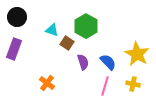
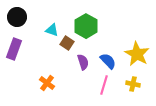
blue semicircle: moved 1 px up
pink line: moved 1 px left, 1 px up
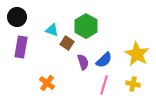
purple rectangle: moved 7 px right, 2 px up; rotated 10 degrees counterclockwise
blue semicircle: moved 4 px left, 1 px up; rotated 90 degrees clockwise
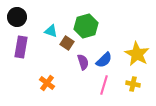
green hexagon: rotated 15 degrees clockwise
cyan triangle: moved 1 px left, 1 px down
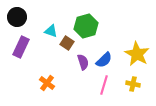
purple rectangle: rotated 15 degrees clockwise
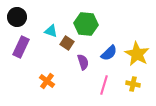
green hexagon: moved 2 px up; rotated 20 degrees clockwise
blue semicircle: moved 5 px right, 7 px up
orange cross: moved 2 px up
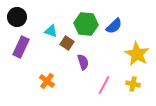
blue semicircle: moved 5 px right, 27 px up
pink line: rotated 12 degrees clockwise
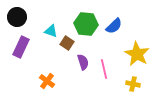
pink line: moved 16 px up; rotated 42 degrees counterclockwise
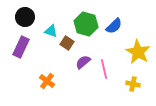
black circle: moved 8 px right
green hexagon: rotated 10 degrees clockwise
yellow star: moved 1 px right, 2 px up
purple semicircle: rotated 112 degrees counterclockwise
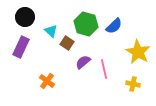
cyan triangle: rotated 24 degrees clockwise
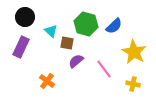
brown square: rotated 24 degrees counterclockwise
yellow star: moved 4 px left
purple semicircle: moved 7 px left, 1 px up
pink line: rotated 24 degrees counterclockwise
